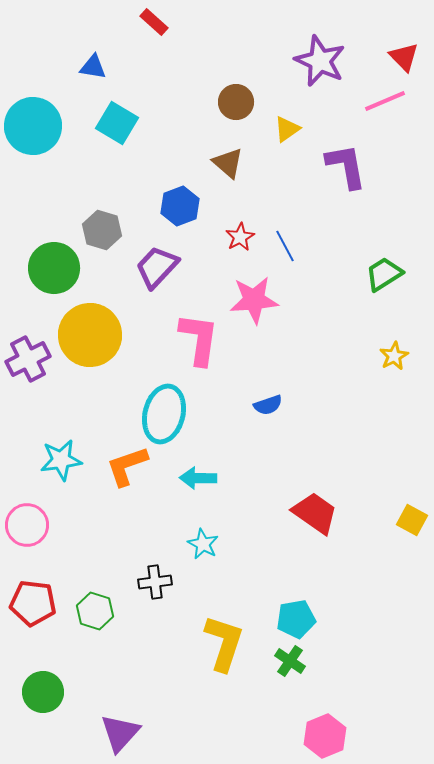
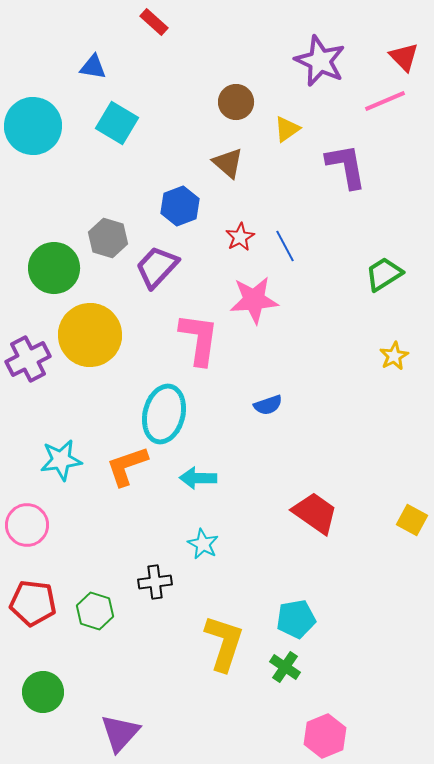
gray hexagon at (102, 230): moved 6 px right, 8 px down
green cross at (290, 661): moved 5 px left, 6 px down
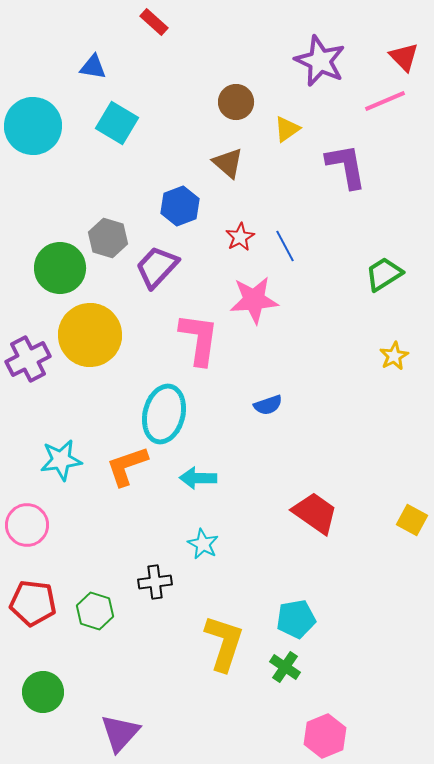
green circle at (54, 268): moved 6 px right
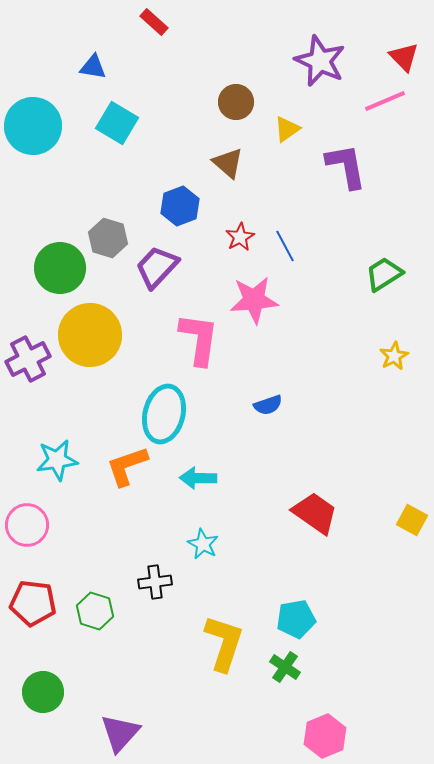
cyan star at (61, 460): moved 4 px left
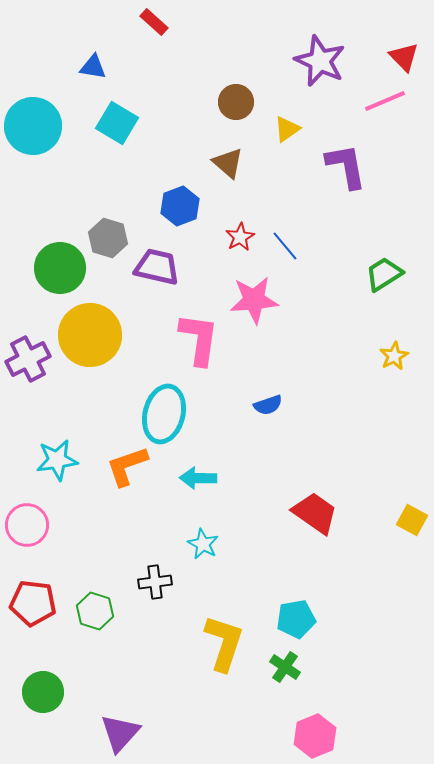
blue line at (285, 246): rotated 12 degrees counterclockwise
purple trapezoid at (157, 267): rotated 60 degrees clockwise
pink hexagon at (325, 736): moved 10 px left
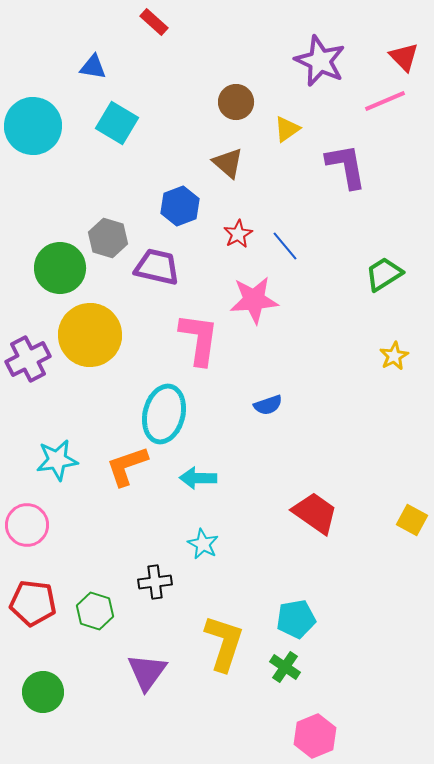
red star at (240, 237): moved 2 px left, 3 px up
purple triangle at (120, 733): moved 27 px right, 61 px up; rotated 6 degrees counterclockwise
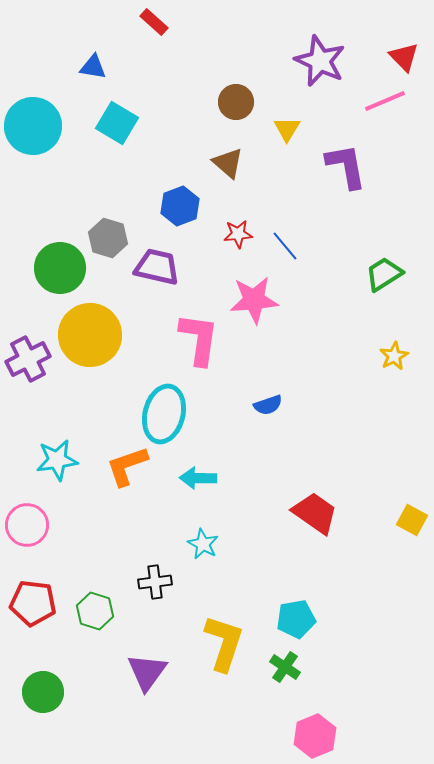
yellow triangle at (287, 129): rotated 24 degrees counterclockwise
red star at (238, 234): rotated 24 degrees clockwise
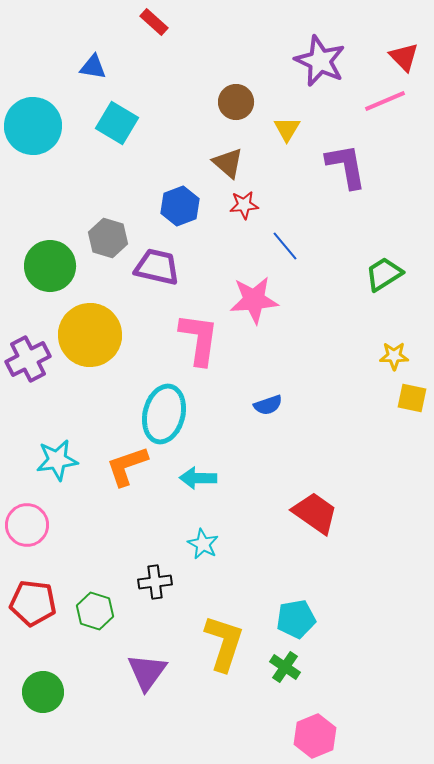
red star at (238, 234): moved 6 px right, 29 px up
green circle at (60, 268): moved 10 px left, 2 px up
yellow star at (394, 356): rotated 28 degrees clockwise
yellow square at (412, 520): moved 122 px up; rotated 16 degrees counterclockwise
